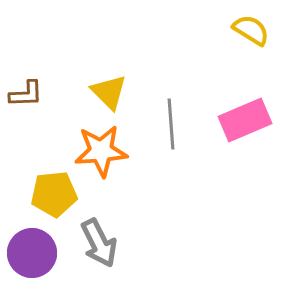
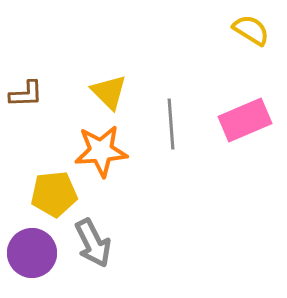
gray arrow: moved 6 px left
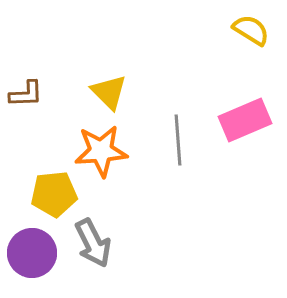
gray line: moved 7 px right, 16 px down
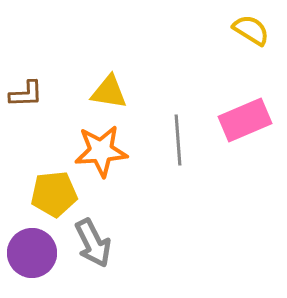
yellow triangle: rotated 36 degrees counterclockwise
